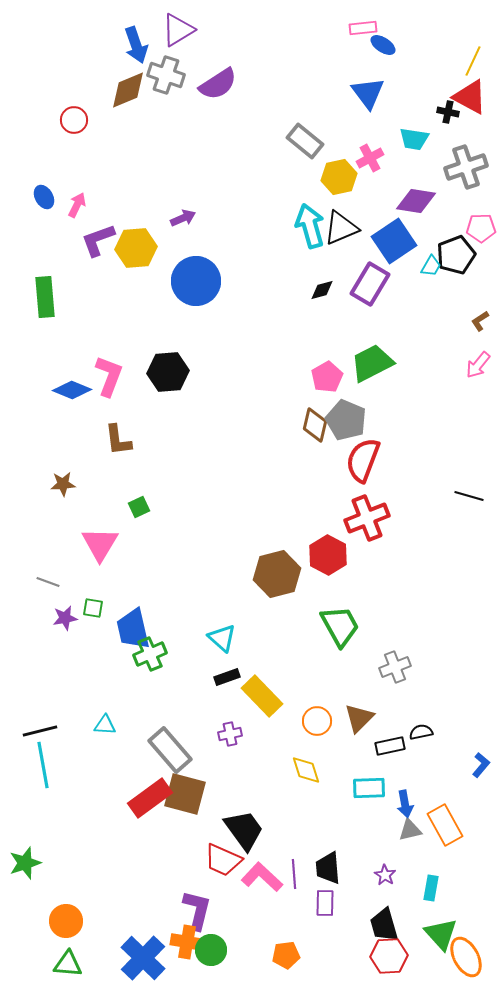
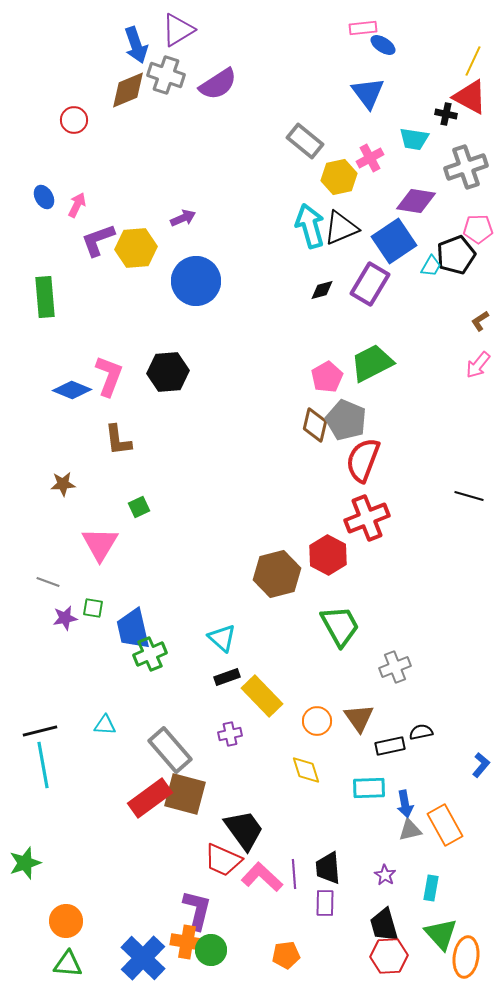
black cross at (448, 112): moved 2 px left, 2 px down
pink pentagon at (481, 228): moved 3 px left, 1 px down
brown triangle at (359, 718): rotated 20 degrees counterclockwise
orange ellipse at (466, 957): rotated 36 degrees clockwise
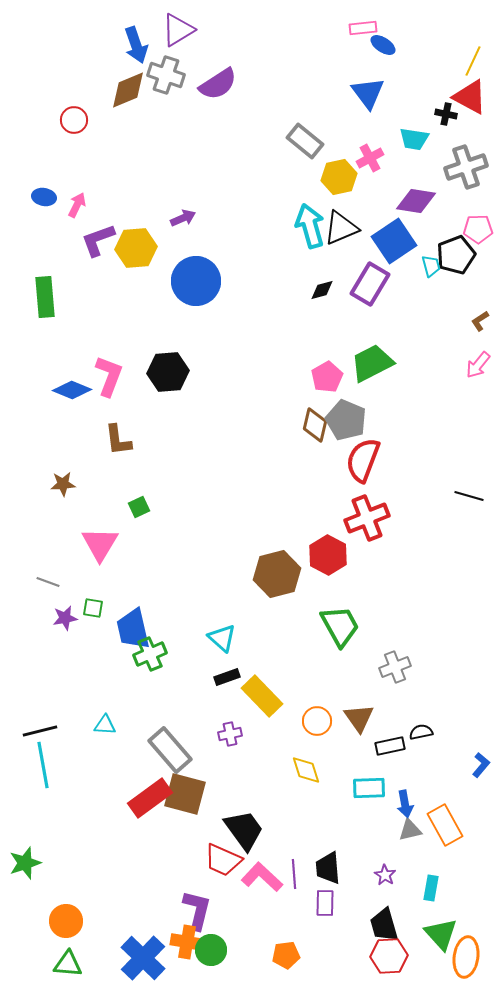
blue ellipse at (44, 197): rotated 50 degrees counterclockwise
cyan trapezoid at (431, 266): rotated 45 degrees counterclockwise
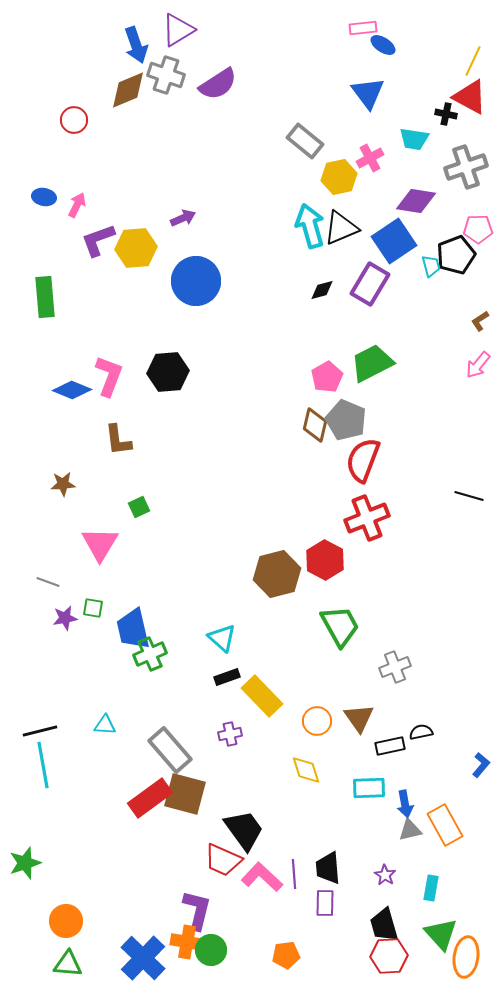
red hexagon at (328, 555): moved 3 px left, 5 px down
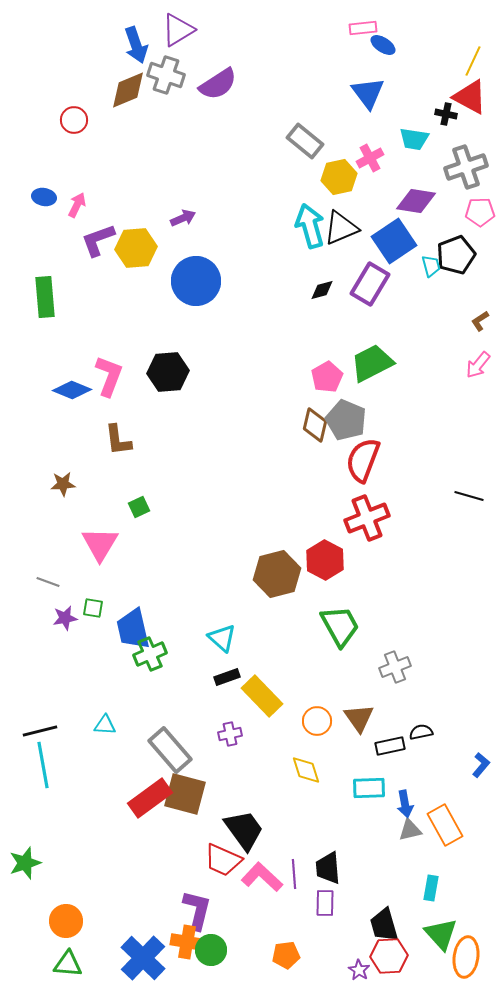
pink pentagon at (478, 229): moved 2 px right, 17 px up
purple star at (385, 875): moved 26 px left, 95 px down
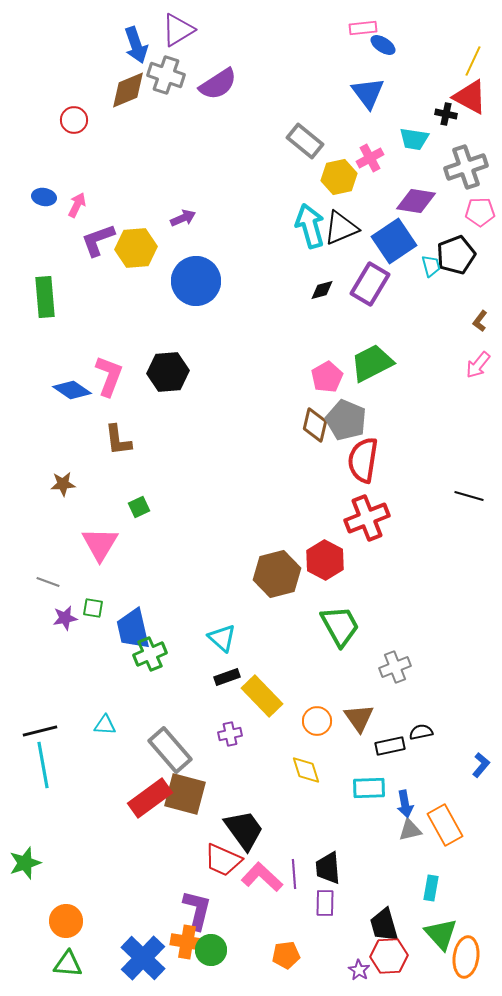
brown L-shape at (480, 321): rotated 20 degrees counterclockwise
blue diamond at (72, 390): rotated 12 degrees clockwise
red semicircle at (363, 460): rotated 12 degrees counterclockwise
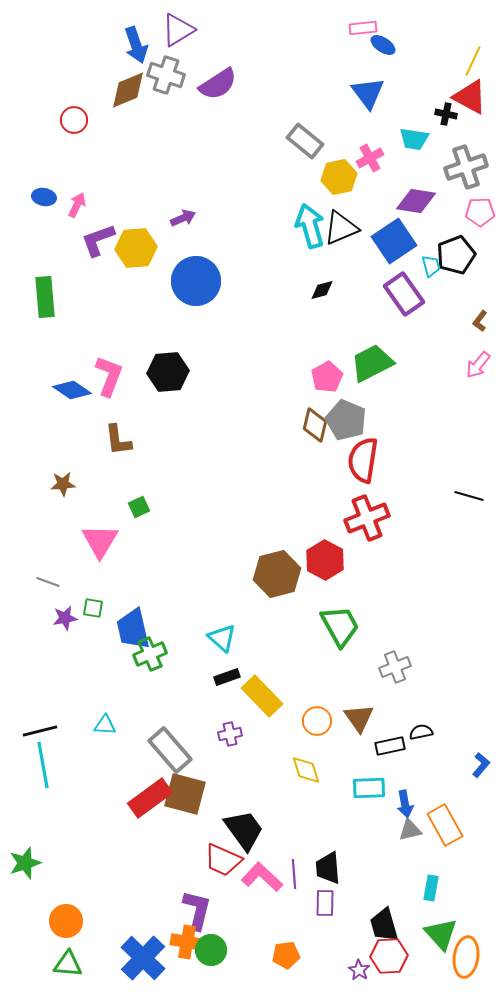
purple rectangle at (370, 284): moved 34 px right, 10 px down; rotated 66 degrees counterclockwise
pink triangle at (100, 544): moved 3 px up
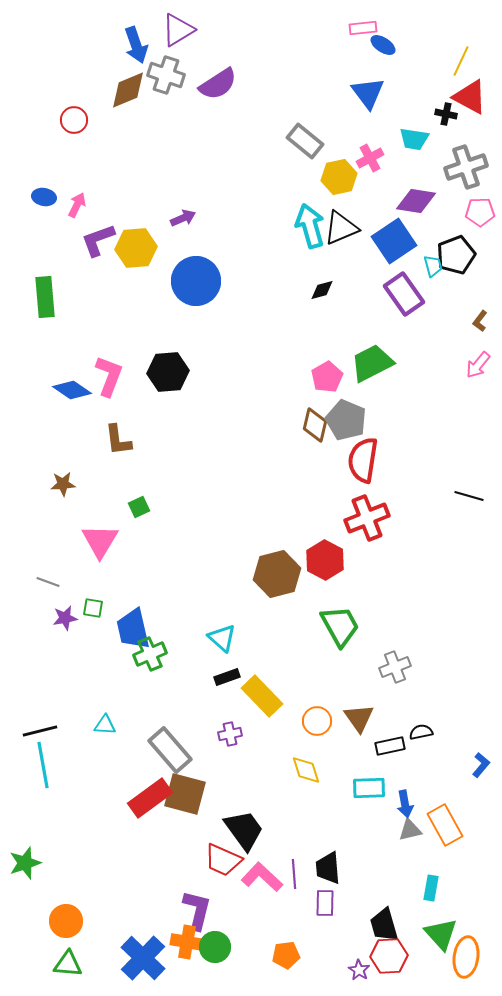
yellow line at (473, 61): moved 12 px left
cyan trapezoid at (431, 266): moved 2 px right
green circle at (211, 950): moved 4 px right, 3 px up
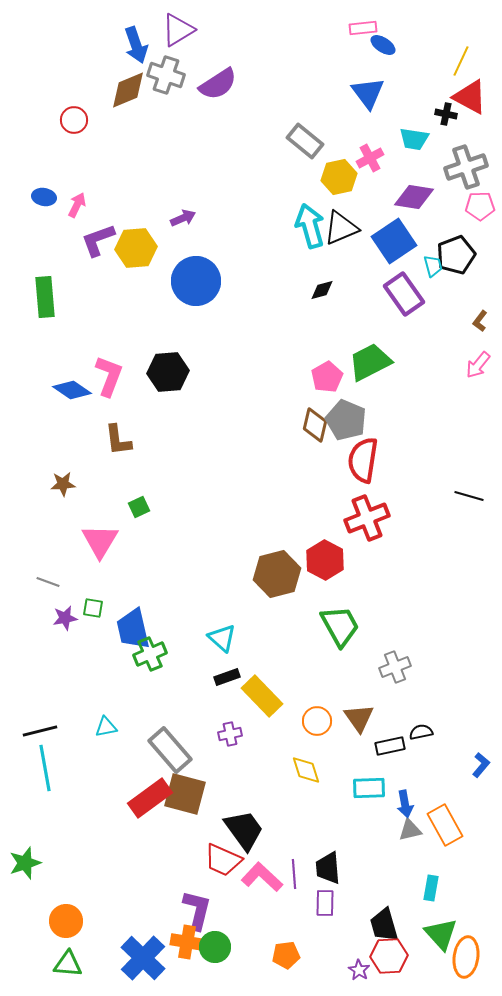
purple diamond at (416, 201): moved 2 px left, 4 px up
pink pentagon at (480, 212): moved 6 px up
green trapezoid at (372, 363): moved 2 px left, 1 px up
cyan triangle at (105, 725): moved 1 px right, 2 px down; rotated 15 degrees counterclockwise
cyan line at (43, 765): moved 2 px right, 3 px down
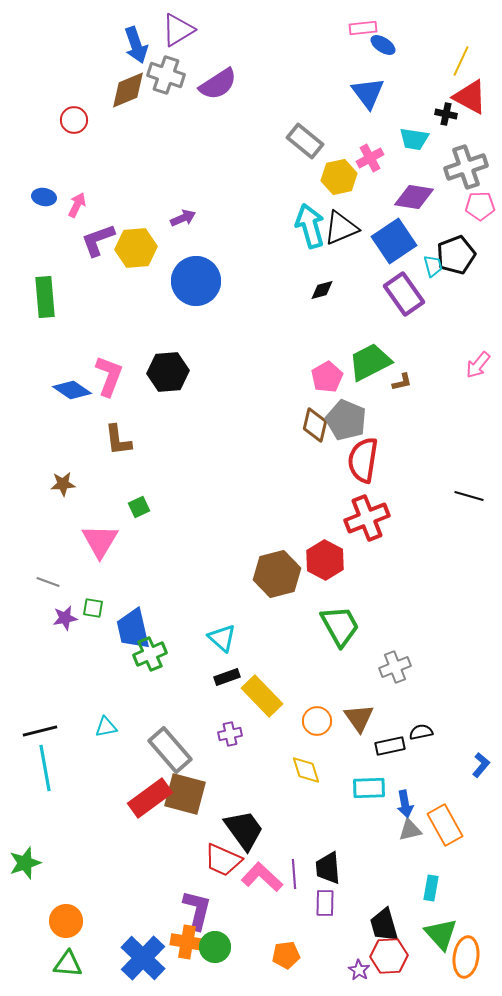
brown L-shape at (480, 321): moved 78 px left, 61 px down; rotated 140 degrees counterclockwise
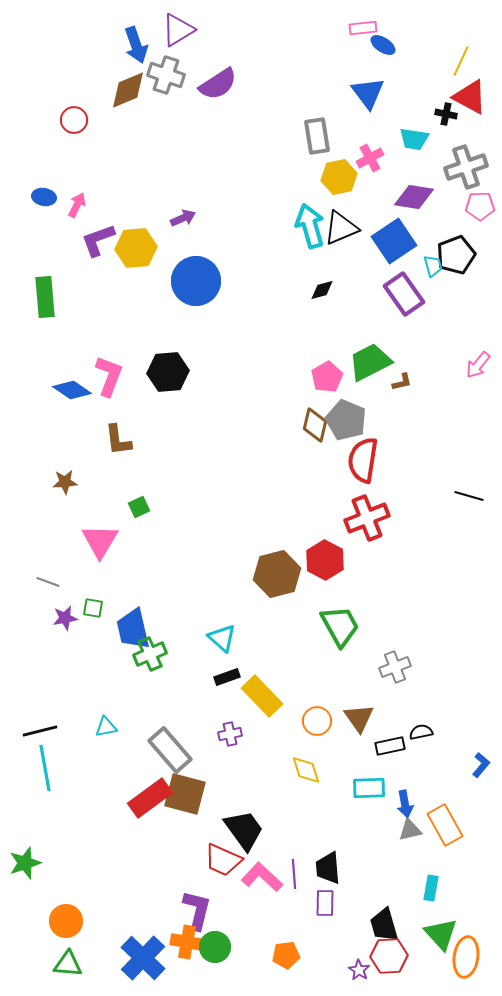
gray rectangle at (305, 141): moved 12 px right, 5 px up; rotated 42 degrees clockwise
brown star at (63, 484): moved 2 px right, 2 px up
